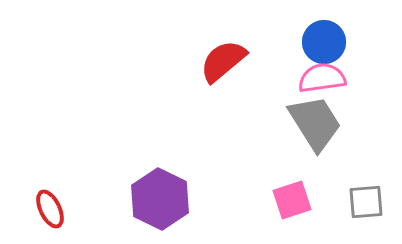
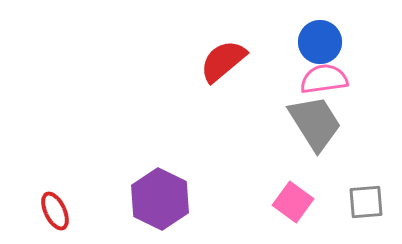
blue circle: moved 4 px left
pink semicircle: moved 2 px right, 1 px down
pink square: moved 1 px right, 2 px down; rotated 36 degrees counterclockwise
red ellipse: moved 5 px right, 2 px down
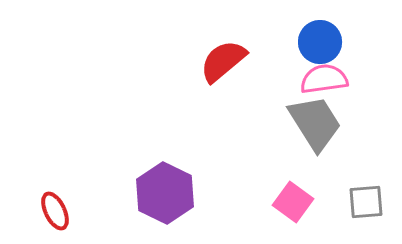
purple hexagon: moved 5 px right, 6 px up
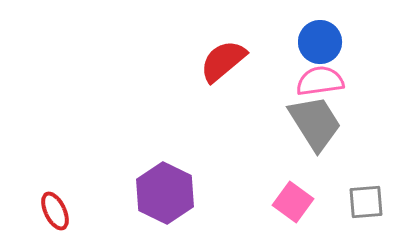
pink semicircle: moved 4 px left, 2 px down
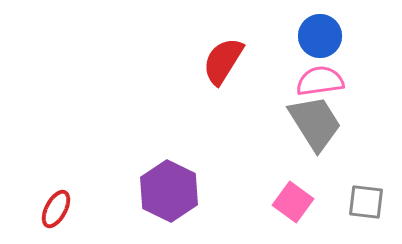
blue circle: moved 6 px up
red semicircle: rotated 18 degrees counterclockwise
purple hexagon: moved 4 px right, 2 px up
gray square: rotated 12 degrees clockwise
red ellipse: moved 1 px right, 2 px up; rotated 54 degrees clockwise
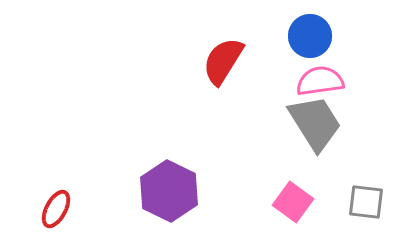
blue circle: moved 10 px left
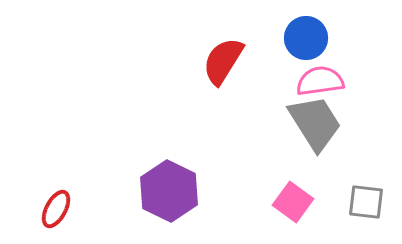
blue circle: moved 4 px left, 2 px down
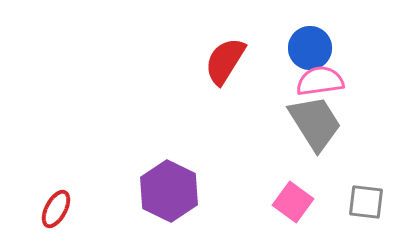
blue circle: moved 4 px right, 10 px down
red semicircle: moved 2 px right
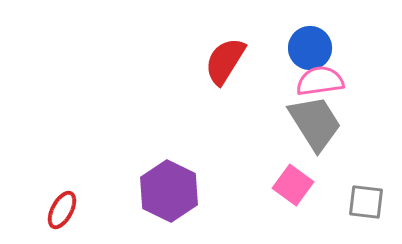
pink square: moved 17 px up
red ellipse: moved 6 px right, 1 px down
